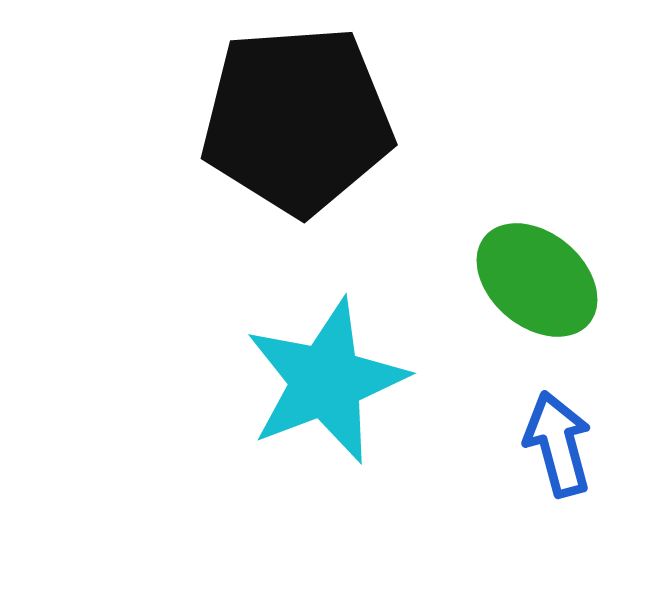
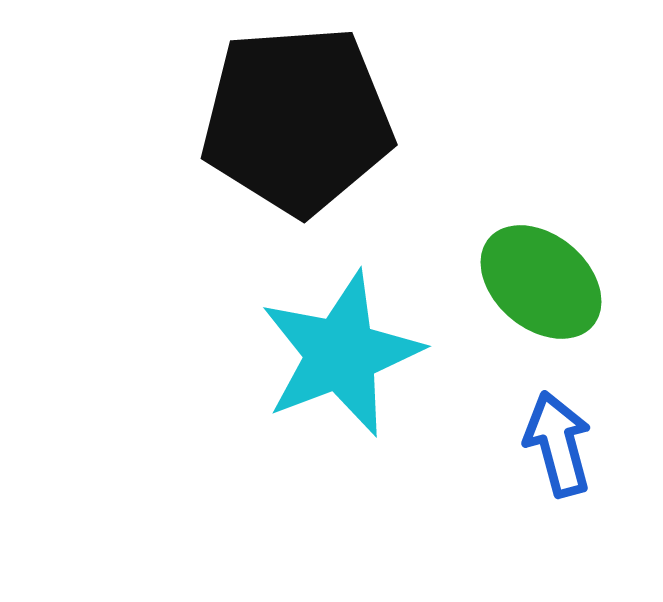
green ellipse: moved 4 px right, 2 px down
cyan star: moved 15 px right, 27 px up
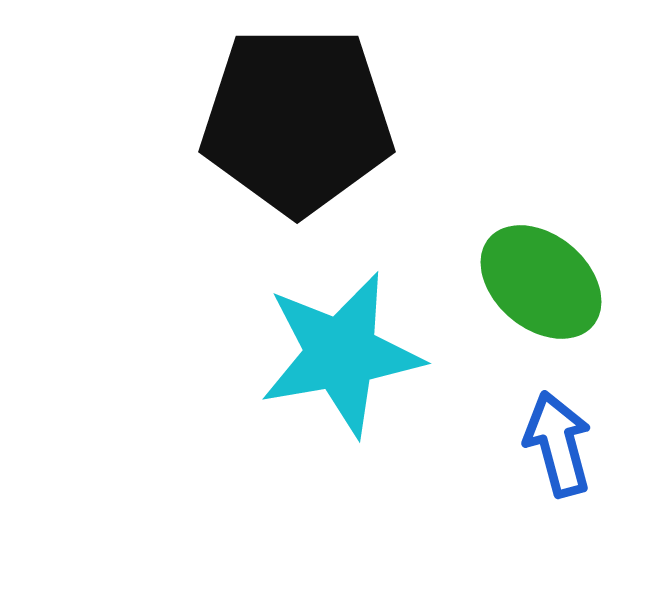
black pentagon: rotated 4 degrees clockwise
cyan star: rotated 11 degrees clockwise
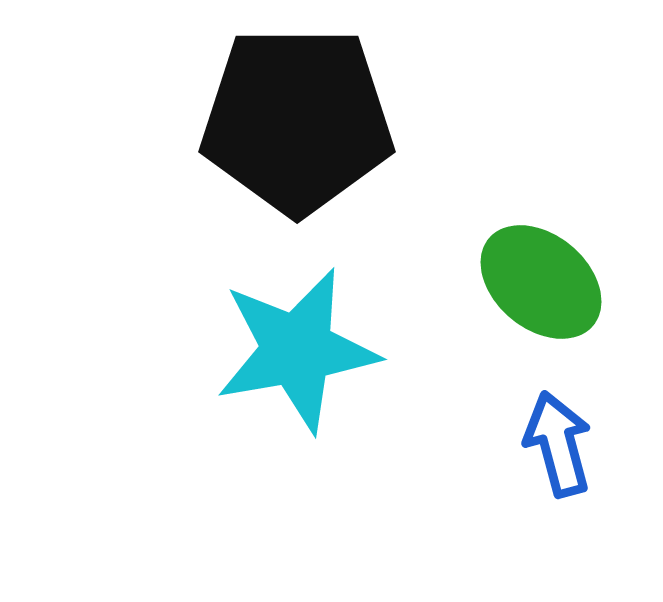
cyan star: moved 44 px left, 4 px up
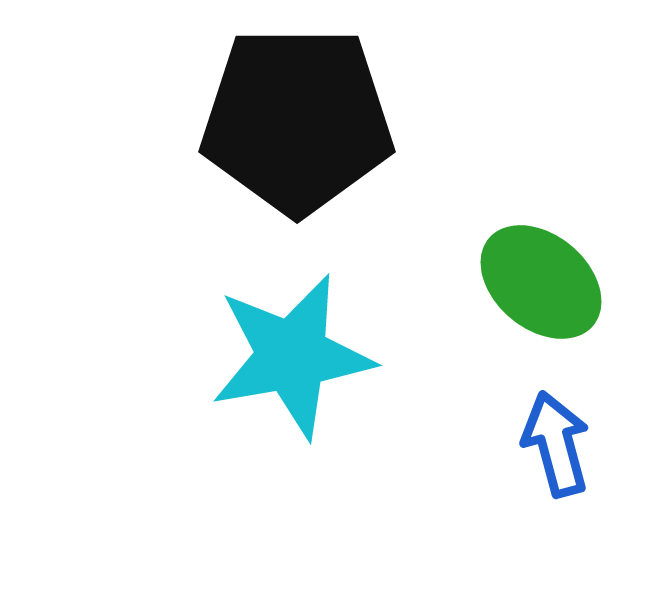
cyan star: moved 5 px left, 6 px down
blue arrow: moved 2 px left
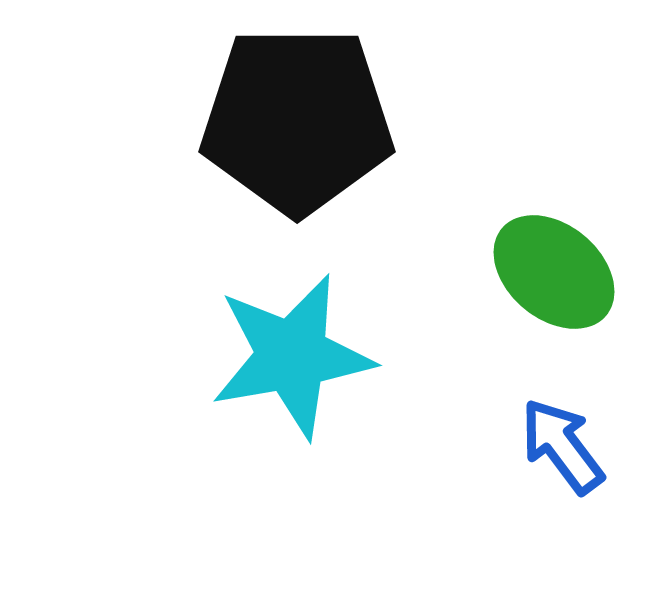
green ellipse: moved 13 px right, 10 px up
blue arrow: moved 6 px right, 2 px down; rotated 22 degrees counterclockwise
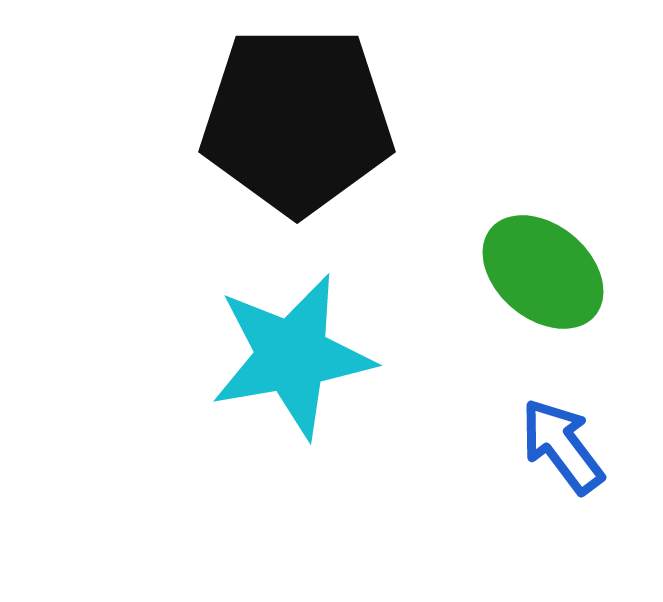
green ellipse: moved 11 px left
